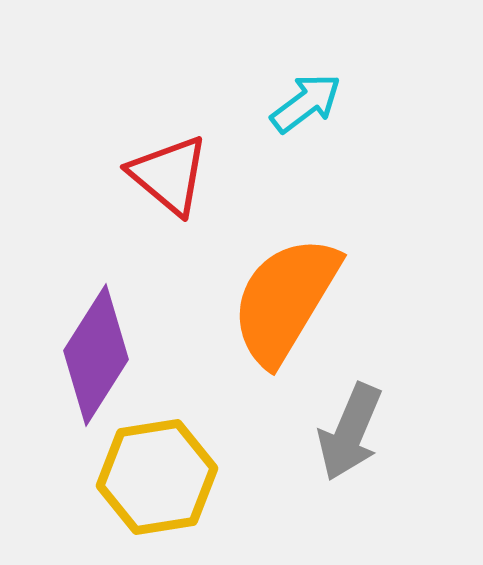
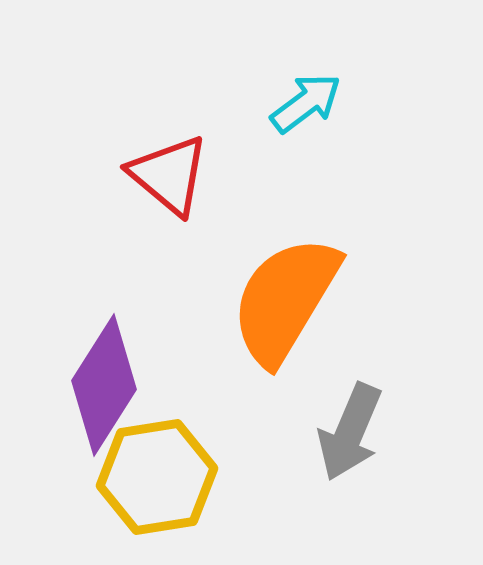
purple diamond: moved 8 px right, 30 px down
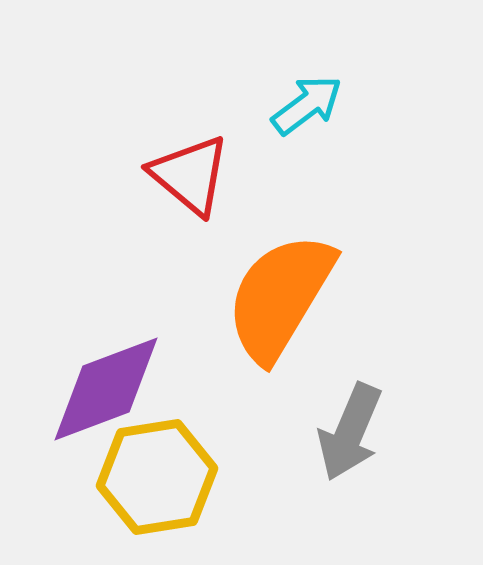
cyan arrow: moved 1 px right, 2 px down
red triangle: moved 21 px right
orange semicircle: moved 5 px left, 3 px up
purple diamond: moved 2 px right, 4 px down; rotated 37 degrees clockwise
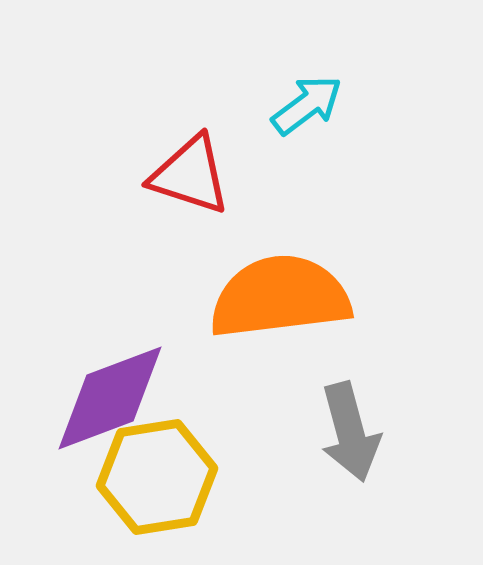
red triangle: rotated 22 degrees counterclockwise
orange semicircle: rotated 52 degrees clockwise
purple diamond: moved 4 px right, 9 px down
gray arrow: rotated 38 degrees counterclockwise
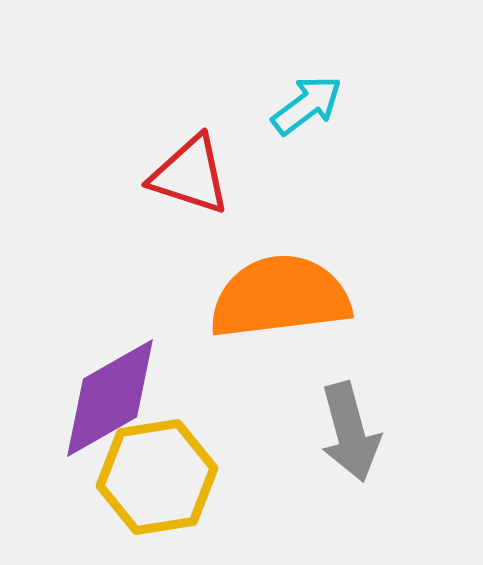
purple diamond: rotated 9 degrees counterclockwise
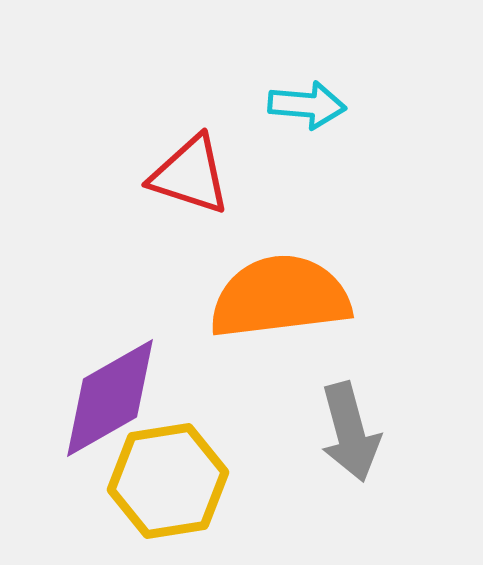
cyan arrow: rotated 42 degrees clockwise
yellow hexagon: moved 11 px right, 4 px down
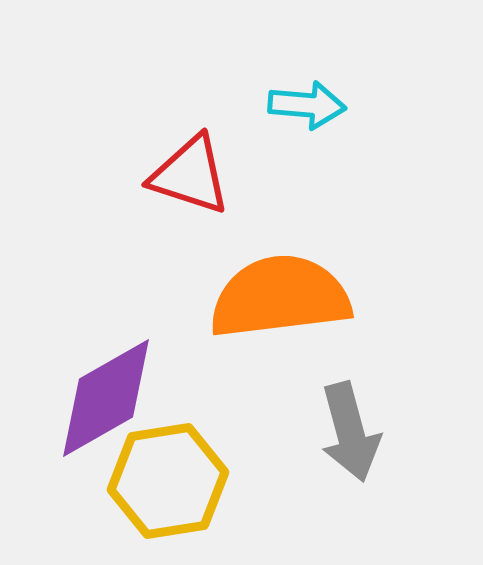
purple diamond: moved 4 px left
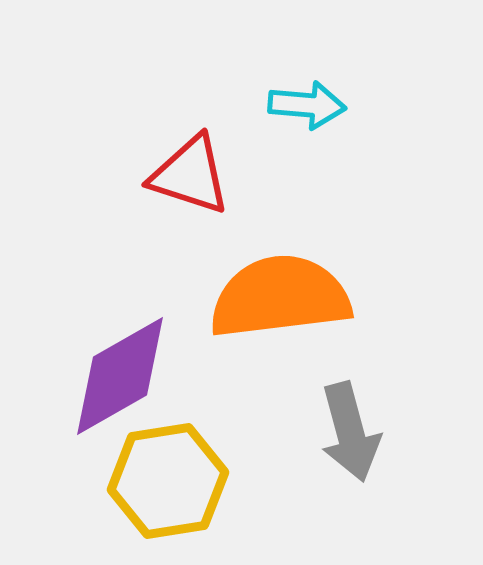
purple diamond: moved 14 px right, 22 px up
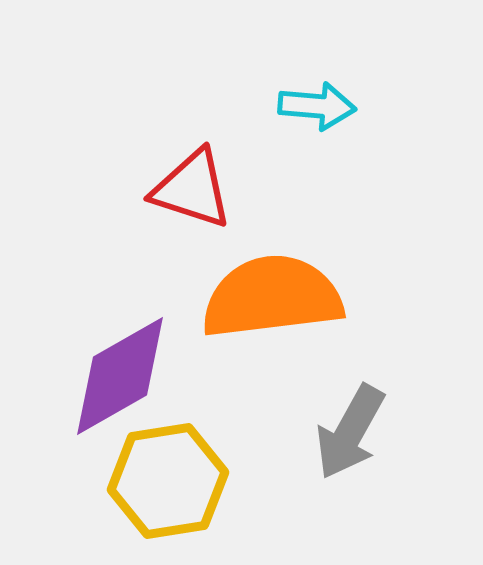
cyan arrow: moved 10 px right, 1 px down
red triangle: moved 2 px right, 14 px down
orange semicircle: moved 8 px left
gray arrow: rotated 44 degrees clockwise
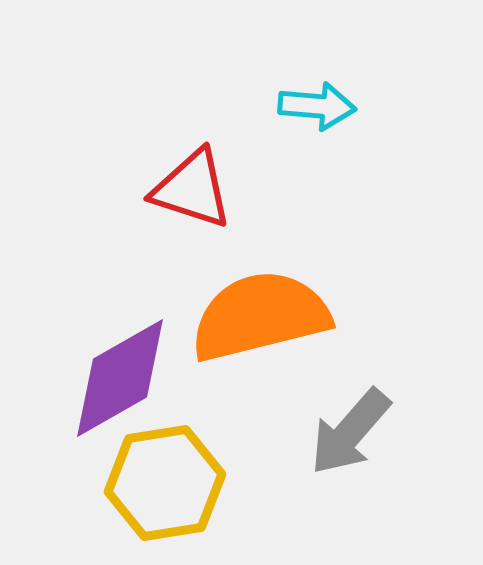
orange semicircle: moved 12 px left, 19 px down; rotated 7 degrees counterclockwise
purple diamond: moved 2 px down
gray arrow: rotated 12 degrees clockwise
yellow hexagon: moved 3 px left, 2 px down
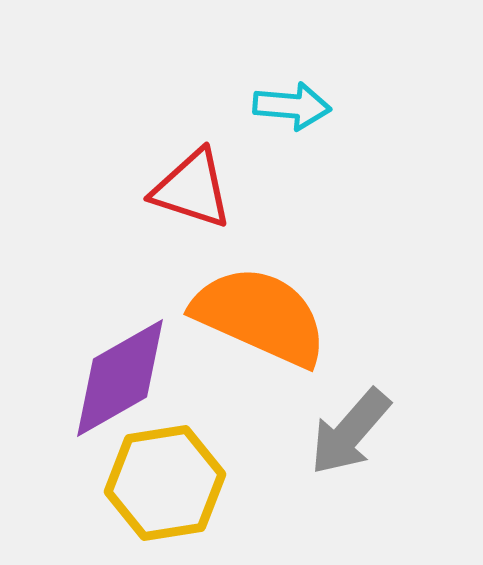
cyan arrow: moved 25 px left
orange semicircle: rotated 38 degrees clockwise
